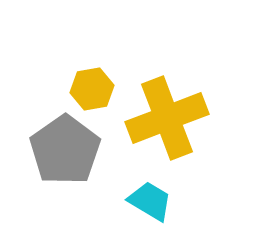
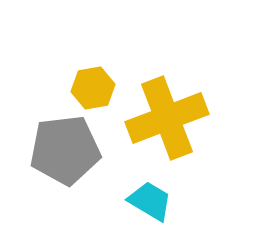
yellow hexagon: moved 1 px right, 1 px up
gray pentagon: rotated 28 degrees clockwise
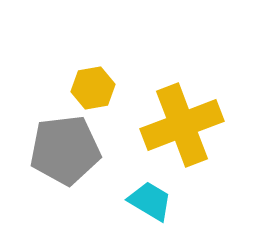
yellow cross: moved 15 px right, 7 px down
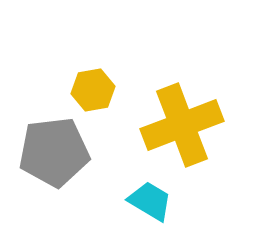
yellow hexagon: moved 2 px down
gray pentagon: moved 11 px left, 2 px down
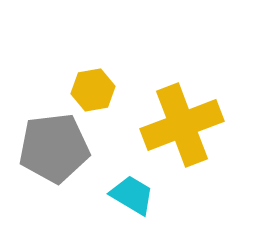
gray pentagon: moved 4 px up
cyan trapezoid: moved 18 px left, 6 px up
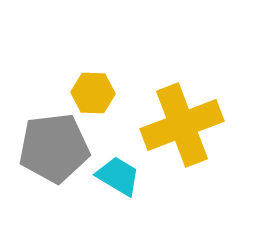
yellow hexagon: moved 3 px down; rotated 12 degrees clockwise
cyan trapezoid: moved 14 px left, 19 px up
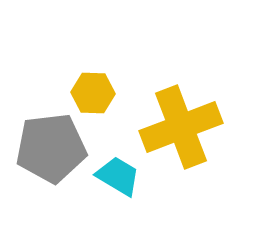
yellow cross: moved 1 px left, 2 px down
gray pentagon: moved 3 px left
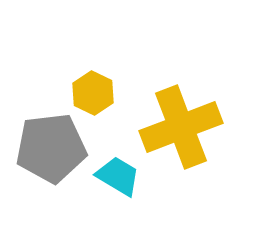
yellow hexagon: rotated 24 degrees clockwise
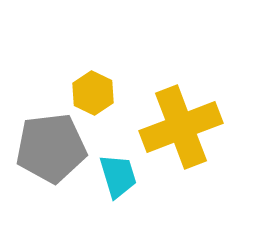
cyan trapezoid: rotated 42 degrees clockwise
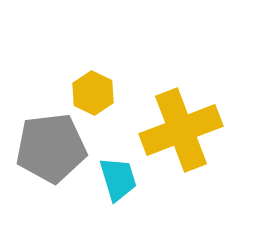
yellow cross: moved 3 px down
cyan trapezoid: moved 3 px down
